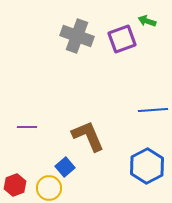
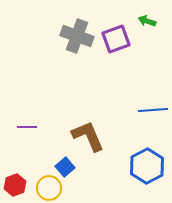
purple square: moved 6 px left
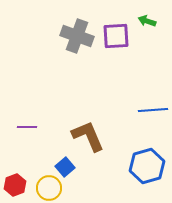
purple square: moved 3 px up; rotated 16 degrees clockwise
blue hexagon: rotated 12 degrees clockwise
